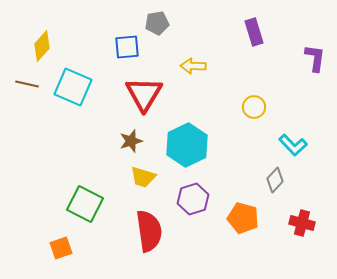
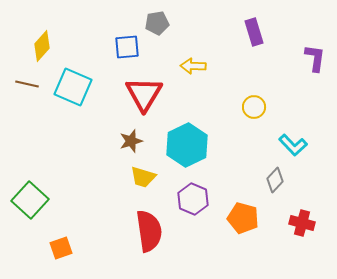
purple hexagon: rotated 20 degrees counterclockwise
green square: moved 55 px left, 4 px up; rotated 15 degrees clockwise
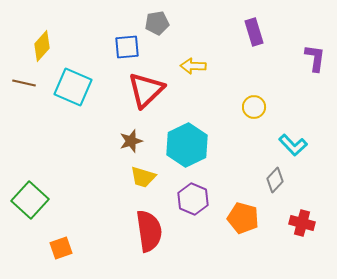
brown line: moved 3 px left, 1 px up
red triangle: moved 2 px right, 4 px up; rotated 15 degrees clockwise
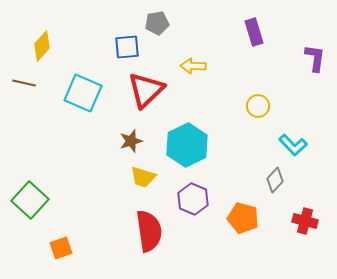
cyan square: moved 10 px right, 6 px down
yellow circle: moved 4 px right, 1 px up
red cross: moved 3 px right, 2 px up
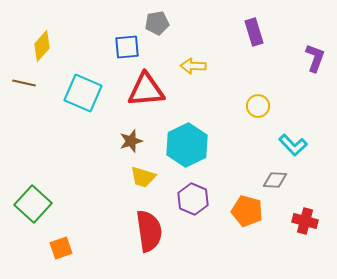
purple L-shape: rotated 12 degrees clockwise
red triangle: rotated 39 degrees clockwise
gray diamond: rotated 50 degrees clockwise
green square: moved 3 px right, 4 px down
orange pentagon: moved 4 px right, 7 px up
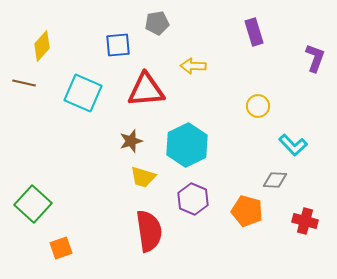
blue square: moved 9 px left, 2 px up
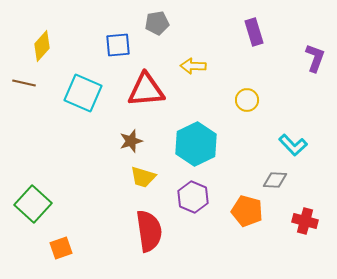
yellow circle: moved 11 px left, 6 px up
cyan hexagon: moved 9 px right, 1 px up
purple hexagon: moved 2 px up
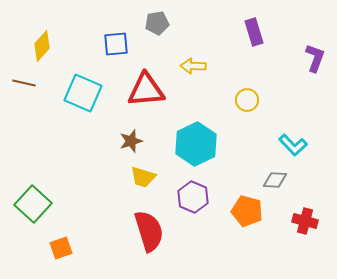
blue square: moved 2 px left, 1 px up
red semicircle: rotated 9 degrees counterclockwise
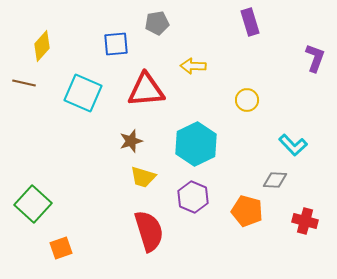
purple rectangle: moved 4 px left, 10 px up
